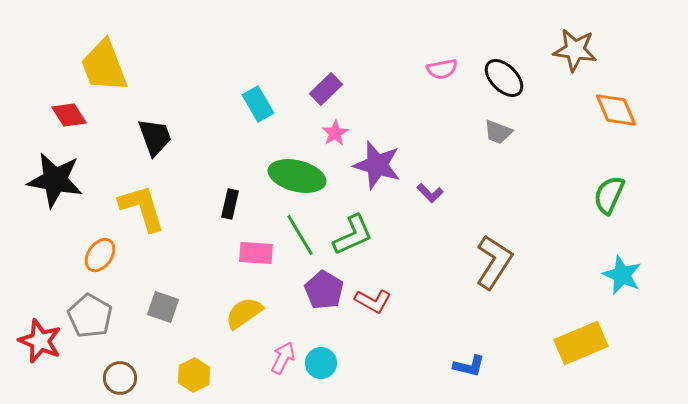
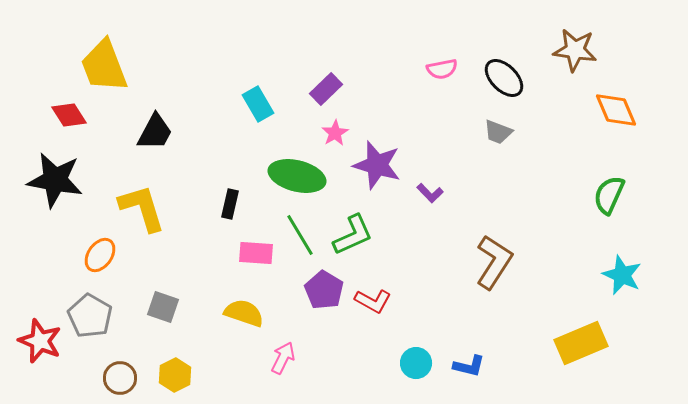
black trapezoid: moved 5 px up; rotated 48 degrees clockwise
yellow semicircle: rotated 54 degrees clockwise
cyan circle: moved 95 px right
yellow hexagon: moved 19 px left
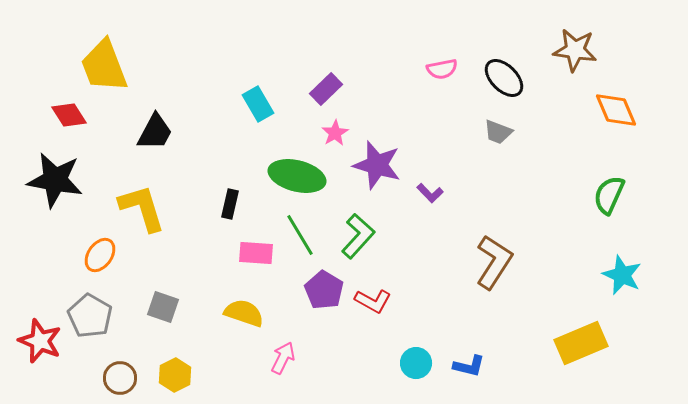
green L-shape: moved 5 px right, 1 px down; rotated 24 degrees counterclockwise
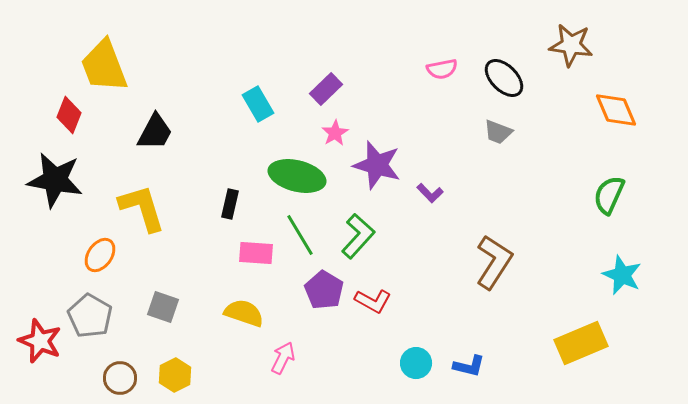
brown star: moved 4 px left, 5 px up
red diamond: rotated 54 degrees clockwise
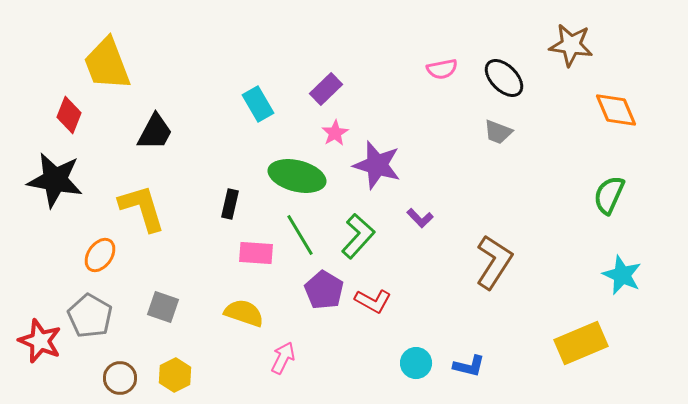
yellow trapezoid: moved 3 px right, 2 px up
purple L-shape: moved 10 px left, 25 px down
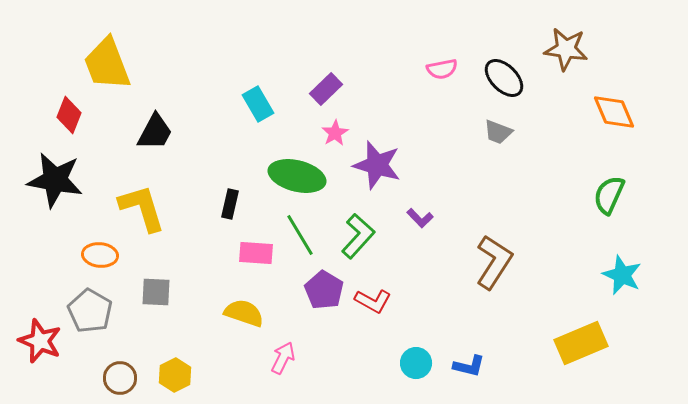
brown star: moved 5 px left, 4 px down
orange diamond: moved 2 px left, 2 px down
orange ellipse: rotated 60 degrees clockwise
gray square: moved 7 px left, 15 px up; rotated 16 degrees counterclockwise
gray pentagon: moved 5 px up
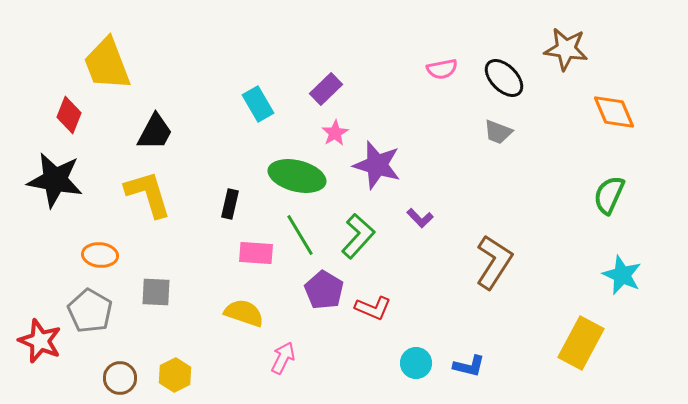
yellow L-shape: moved 6 px right, 14 px up
red L-shape: moved 7 px down; rotated 6 degrees counterclockwise
yellow rectangle: rotated 39 degrees counterclockwise
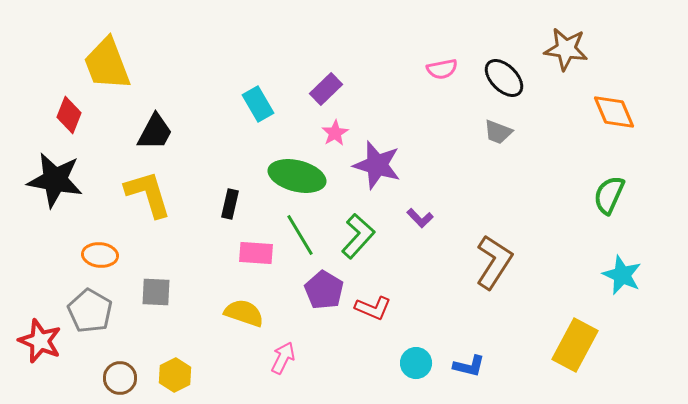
yellow rectangle: moved 6 px left, 2 px down
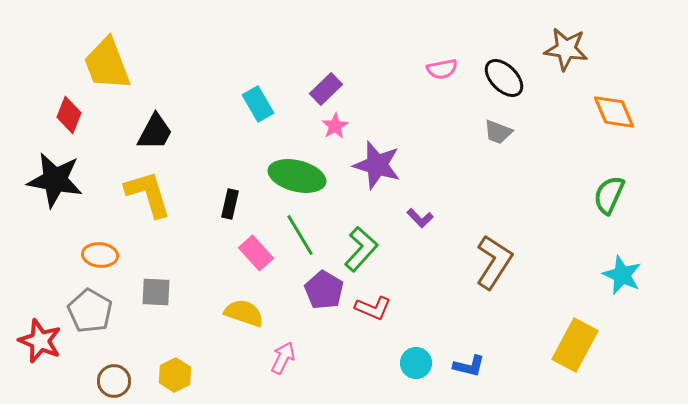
pink star: moved 7 px up
green L-shape: moved 3 px right, 13 px down
pink rectangle: rotated 44 degrees clockwise
brown circle: moved 6 px left, 3 px down
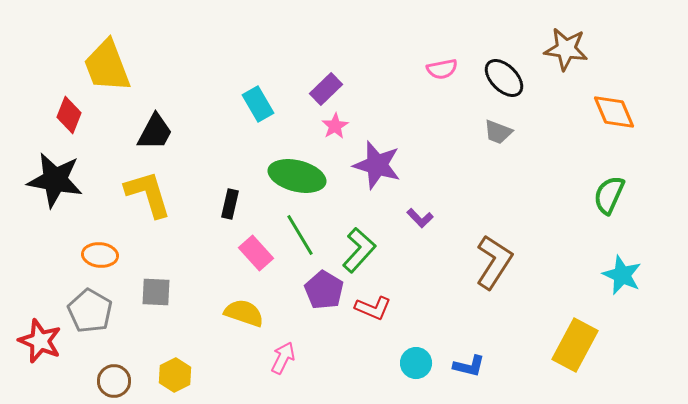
yellow trapezoid: moved 2 px down
green L-shape: moved 2 px left, 1 px down
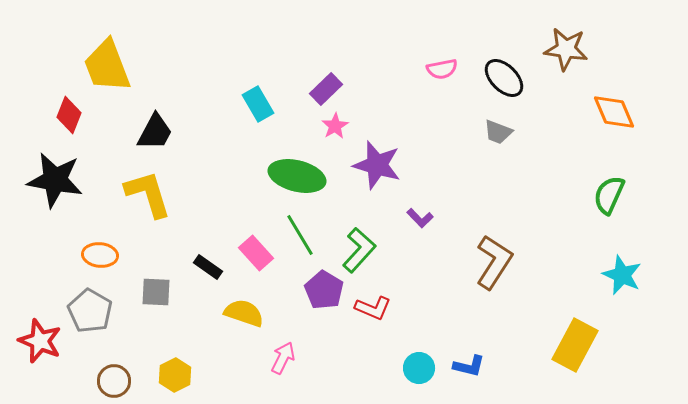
black rectangle: moved 22 px left, 63 px down; rotated 68 degrees counterclockwise
cyan circle: moved 3 px right, 5 px down
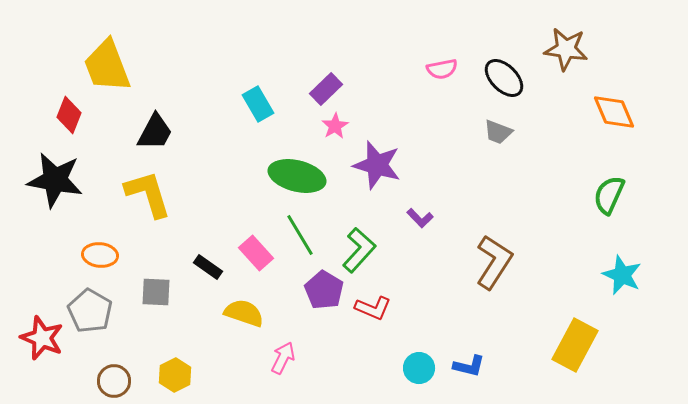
red star: moved 2 px right, 3 px up
